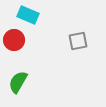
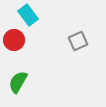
cyan rectangle: rotated 30 degrees clockwise
gray square: rotated 12 degrees counterclockwise
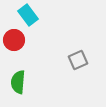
gray square: moved 19 px down
green semicircle: rotated 25 degrees counterclockwise
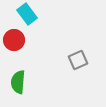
cyan rectangle: moved 1 px left, 1 px up
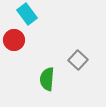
gray square: rotated 24 degrees counterclockwise
green semicircle: moved 29 px right, 3 px up
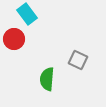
red circle: moved 1 px up
gray square: rotated 18 degrees counterclockwise
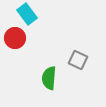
red circle: moved 1 px right, 1 px up
green semicircle: moved 2 px right, 1 px up
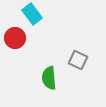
cyan rectangle: moved 5 px right
green semicircle: rotated 10 degrees counterclockwise
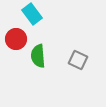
red circle: moved 1 px right, 1 px down
green semicircle: moved 11 px left, 22 px up
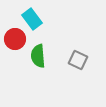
cyan rectangle: moved 5 px down
red circle: moved 1 px left
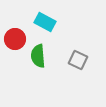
cyan rectangle: moved 13 px right, 3 px down; rotated 25 degrees counterclockwise
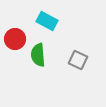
cyan rectangle: moved 2 px right, 1 px up
green semicircle: moved 1 px up
